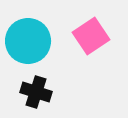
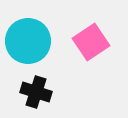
pink square: moved 6 px down
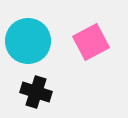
pink square: rotated 6 degrees clockwise
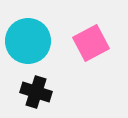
pink square: moved 1 px down
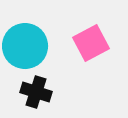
cyan circle: moved 3 px left, 5 px down
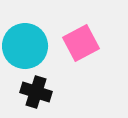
pink square: moved 10 px left
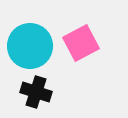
cyan circle: moved 5 px right
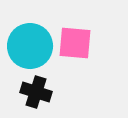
pink square: moved 6 px left; rotated 33 degrees clockwise
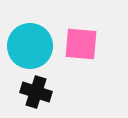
pink square: moved 6 px right, 1 px down
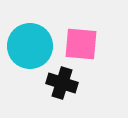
black cross: moved 26 px right, 9 px up
